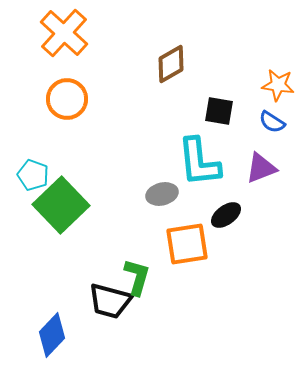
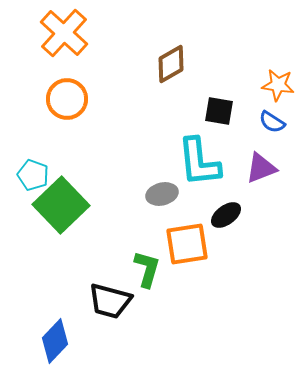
green L-shape: moved 10 px right, 8 px up
blue diamond: moved 3 px right, 6 px down
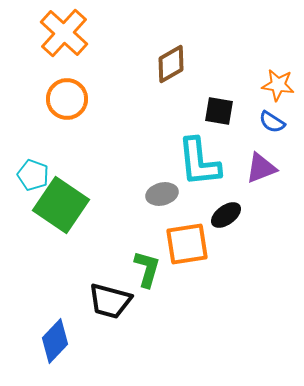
green square: rotated 12 degrees counterclockwise
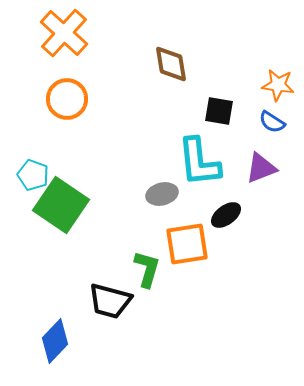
brown diamond: rotated 69 degrees counterclockwise
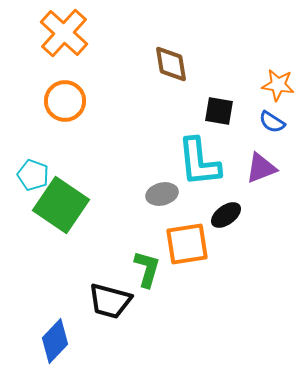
orange circle: moved 2 px left, 2 px down
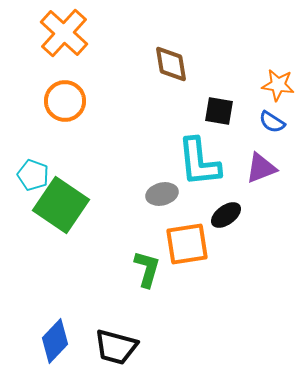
black trapezoid: moved 6 px right, 46 px down
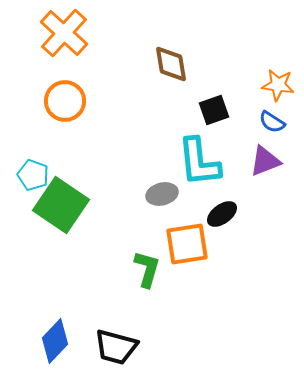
black square: moved 5 px left, 1 px up; rotated 28 degrees counterclockwise
purple triangle: moved 4 px right, 7 px up
black ellipse: moved 4 px left, 1 px up
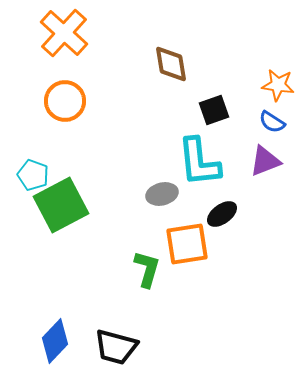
green square: rotated 28 degrees clockwise
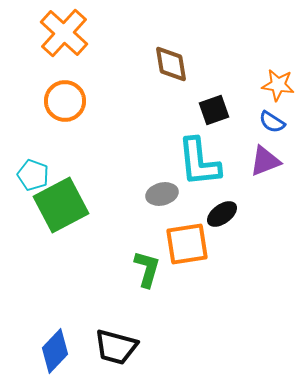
blue diamond: moved 10 px down
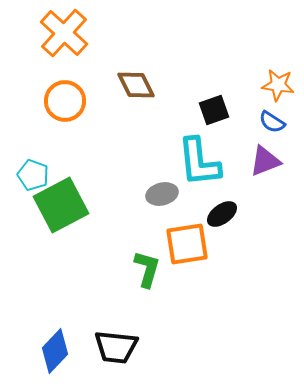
brown diamond: moved 35 px left, 21 px down; rotated 18 degrees counterclockwise
black trapezoid: rotated 9 degrees counterclockwise
